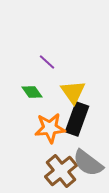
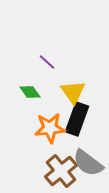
green diamond: moved 2 px left
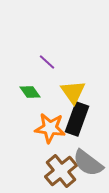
orange star: rotated 12 degrees clockwise
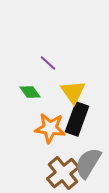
purple line: moved 1 px right, 1 px down
gray semicircle: rotated 84 degrees clockwise
brown cross: moved 2 px right, 2 px down
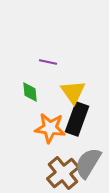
purple line: moved 1 px up; rotated 30 degrees counterclockwise
green diamond: rotated 30 degrees clockwise
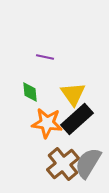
purple line: moved 3 px left, 5 px up
yellow triangle: moved 2 px down
black rectangle: rotated 28 degrees clockwise
orange star: moved 3 px left, 5 px up
brown cross: moved 9 px up
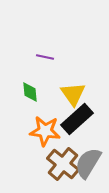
orange star: moved 2 px left, 8 px down
brown cross: rotated 12 degrees counterclockwise
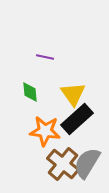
gray semicircle: moved 1 px left
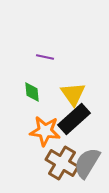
green diamond: moved 2 px right
black rectangle: moved 3 px left
brown cross: moved 1 px left, 1 px up; rotated 8 degrees counterclockwise
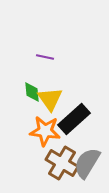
yellow triangle: moved 23 px left, 5 px down
